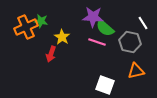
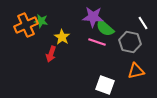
orange cross: moved 2 px up
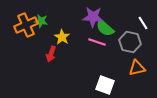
orange triangle: moved 1 px right, 3 px up
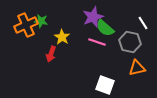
purple star: rotated 25 degrees counterclockwise
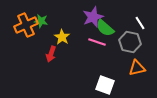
white line: moved 3 px left
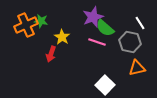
white square: rotated 24 degrees clockwise
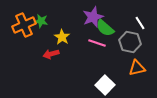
orange cross: moved 2 px left
pink line: moved 1 px down
red arrow: rotated 56 degrees clockwise
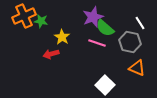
orange cross: moved 9 px up
orange triangle: rotated 36 degrees clockwise
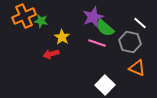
white line: rotated 16 degrees counterclockwise
